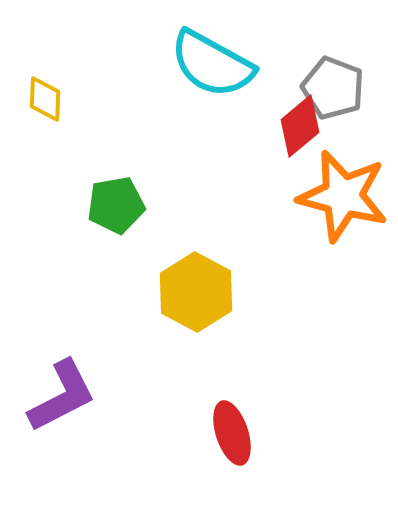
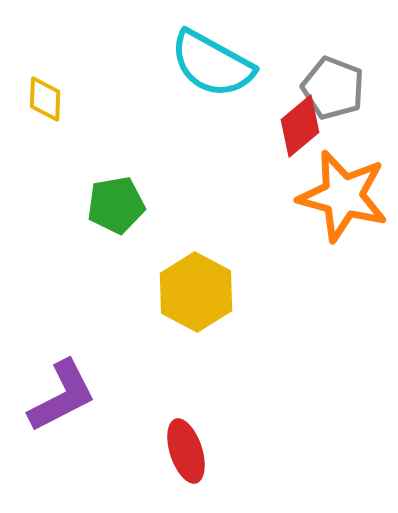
red ellipse: moved 46 px left, 18 px down
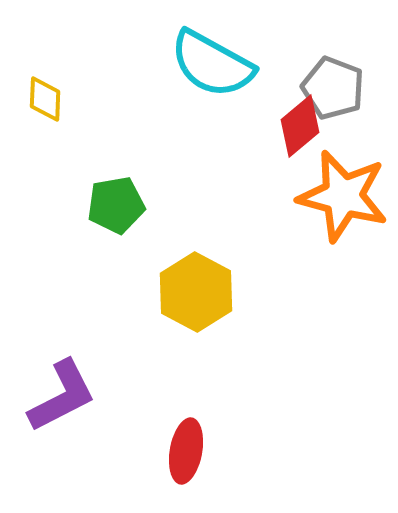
red ellipse: rotated 28 degrees clockwise
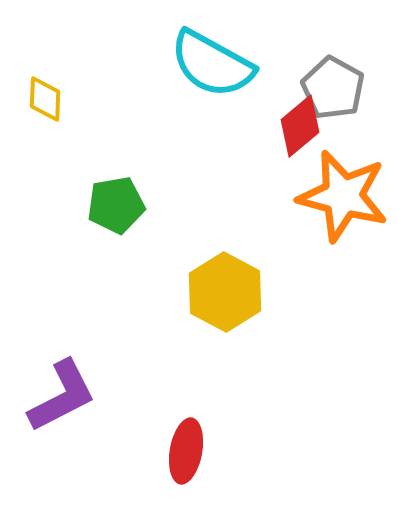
gray pentagon: rotated 8 degrees clockwise
yellow hexagon: moved 29 px right
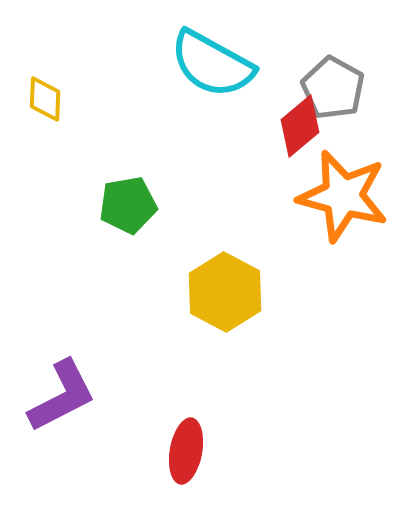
green pentagon: moved 12 px right
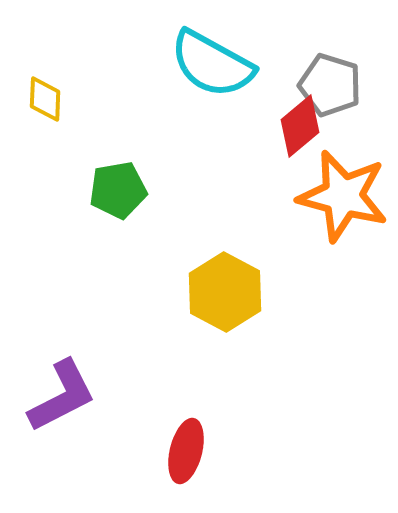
gray pentagon: moved 3 px left, 3 px up; rotated 12 degrees counterclockwise
green pentagon: moved 10 px left, 15 px up
red ellipse: rotated 4 degrees clockwise
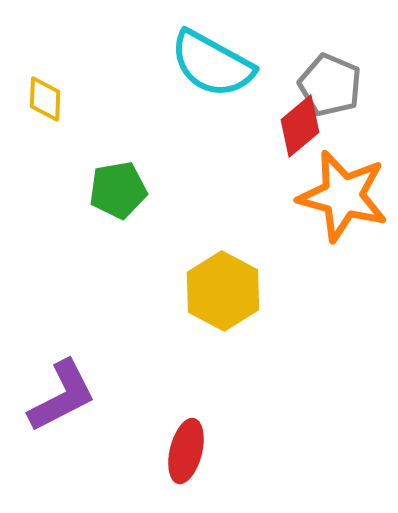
gray pentagon: rotated 6 degrees clockwise
yellow hexagon: moved 2 px left, 1 px up
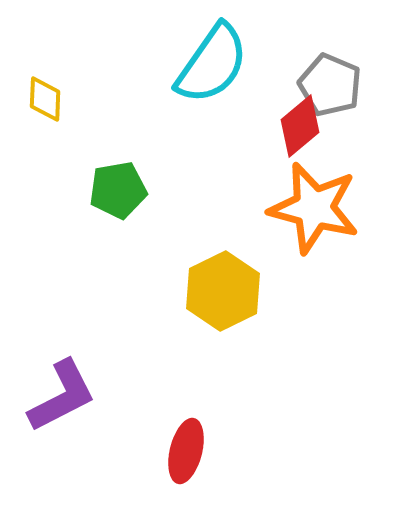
cyan semicircle: rotated 84 degrees counterclockwise
orange star: moved 29 px left, 12 px down
yellow hexagon: rotated 6 degrees clockwise
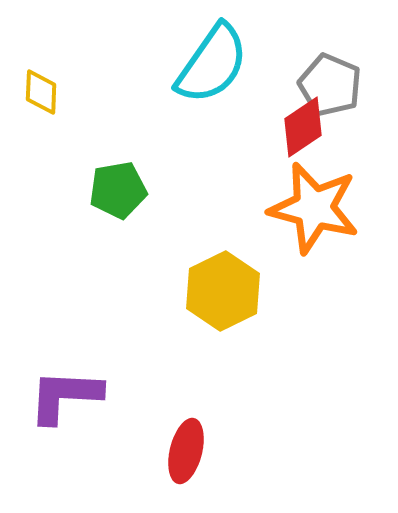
yellow diamond: moved 4 px left, 7 px up
red diamond: moved 3 px right, 1 px down; rotated 6 degrees clockwise
purple L-shape: moved 3 px right; rotated 150 degrees counterclockwise
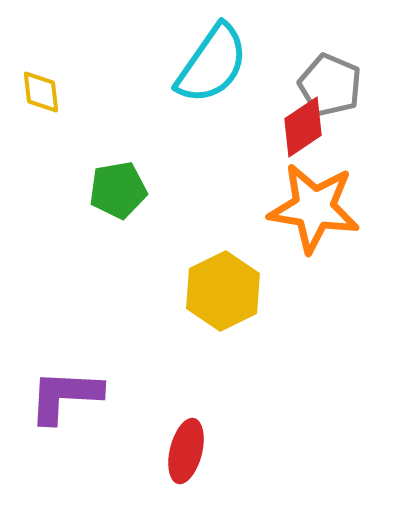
yellow diamond: rotated 9 degrees counterclockwise
orange star: rotated 6 degrees counterclockwise
